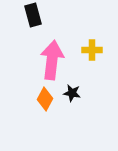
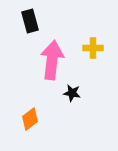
black rectangle: moved 3 px left, 6 px down
yellow cross: moved 1 px right, 2 px up
orange diamond: moved 15 px left, 20 px down; rotated 25 degrees clockwise
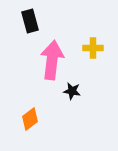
black star: moved 2 px up
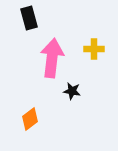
black rectangle: moved 1 px left, 3 px up
yellow cross: moved 1 px right, 1 px down
pink arrow: moved 2 px up
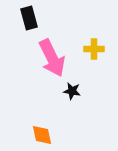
pink arrow: rotated 147 degrees clockwise
orange diamond: moved 12 px right, 16 px down; rotated 65 degrees counterclockwise
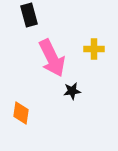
black rectangle: moved 3 px up
black star: rotated 18 degrees counterclockwise
orange diamond: moved 21 px left, 22 px up; rotated 20 degrees clockwise
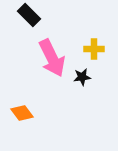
black rectangle: rotated 30 degrees counterclockwise
black star: moved 10 px right, 14 px up
orange diamond: moved 1 px right; rotated 45 degrees counterclockwise
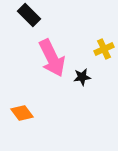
yellow cross: moved 10 px right; rotated 24 degrees counterclockwise
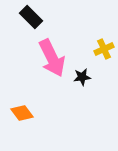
black rectangle: moved 2 px right, 2 px down
